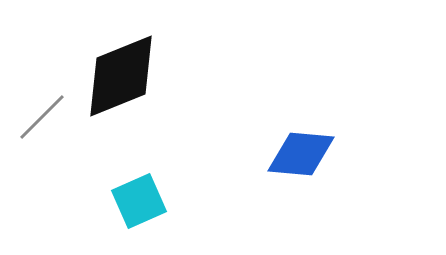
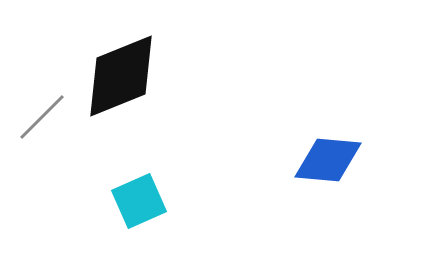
blue diamond: moved 27 px right, 6 px down
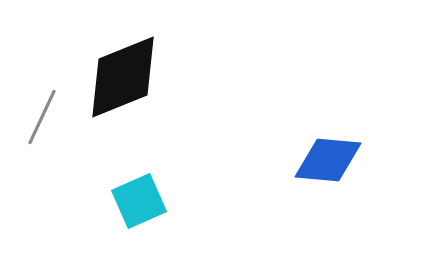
black diamond: moved 2 px right, 1 px down
gray line: rotated 20 degrees counterclockwise
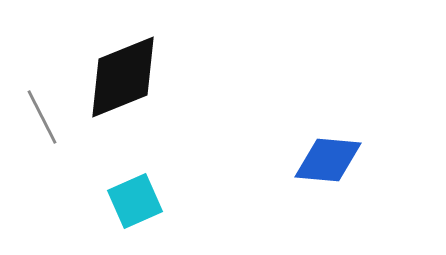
gray line: rotated 52 degrees counterclockwise
cyan square: moved 4 px left
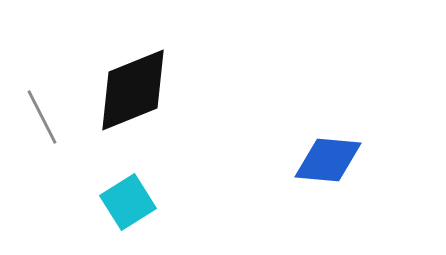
black diamond: moved 10 px right, 13 px down
cyan square: moved 7 px left, 1 px down; rotated 8 degrees counterclockwise
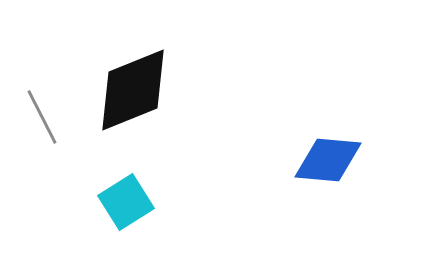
cyan square: moved 2 px left
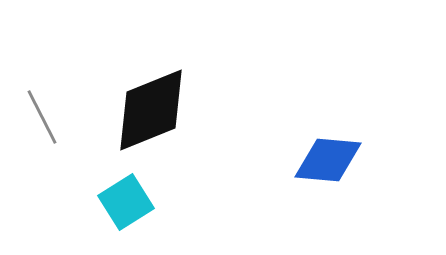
black diamond: moved 18 px right, 20 px down
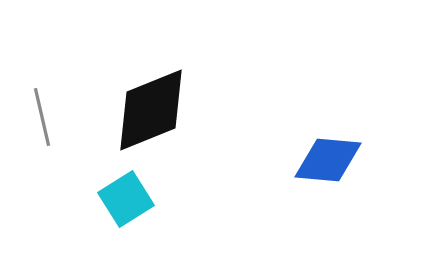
gray line: rotated 14 degrees clockwise
cyan square: moved 3 px up
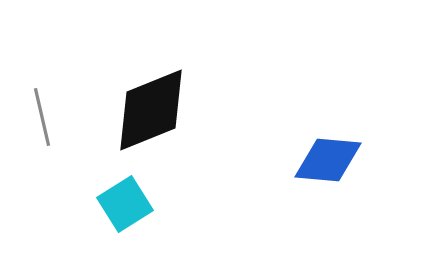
cyan square: moved 1 px left, 5 px down
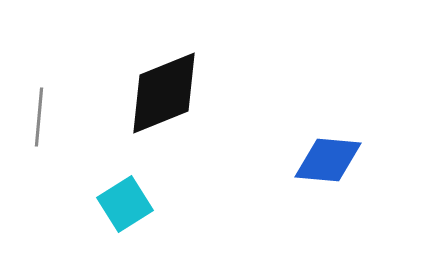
black diamond: moved 13 px right, 17 px up
gray line: moved 3 px left; rotated 18 degrees clockwise
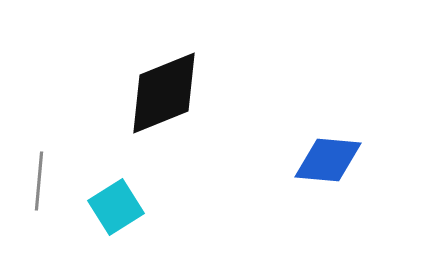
gray line: moved 64 px down
cyan square: moved 9 px left, 3 px down
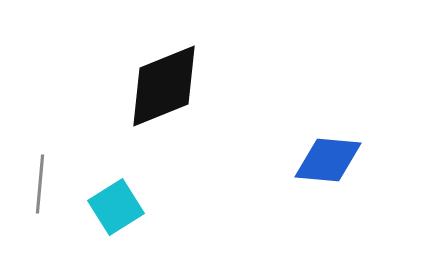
black diamond: moved 7 px up
gray line: moved 1 px right, 3 px down
